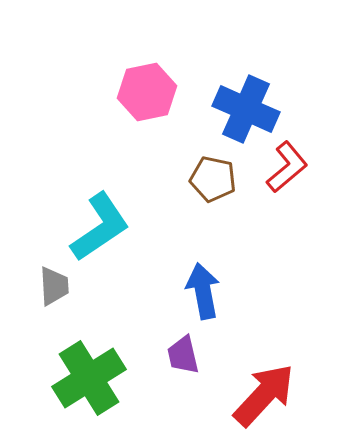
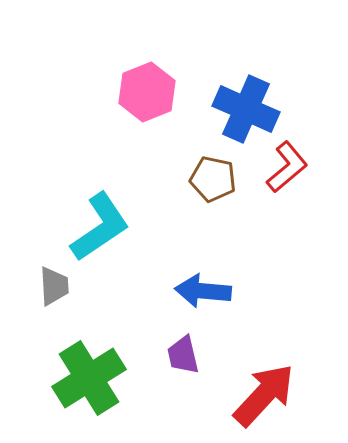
pink hexagon: rotated 10 degrees counterclockwise
blue arrow: rotated 74 degrees counterclockwise
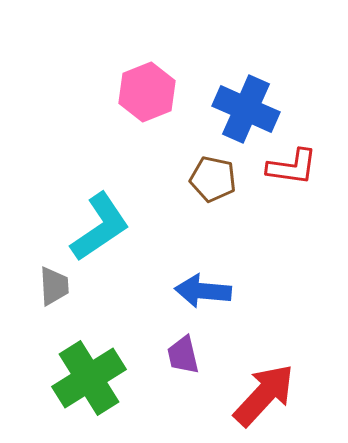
red L-shape: moved 5 px right; rotated 48 degrees clockwise
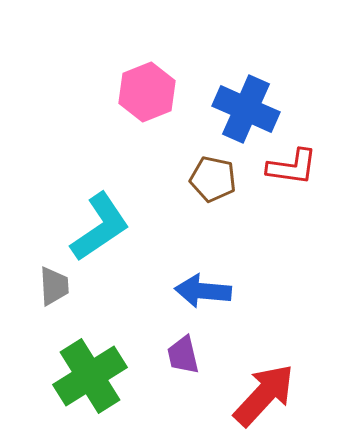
green cross: moved 1 px right, 2 px up
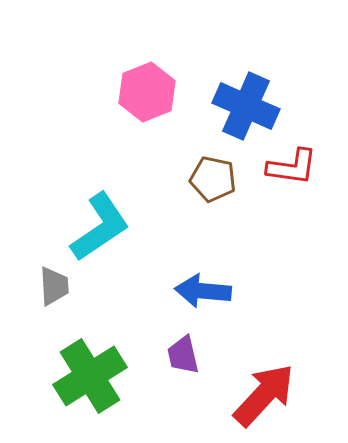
blue cross: moved 3 px up
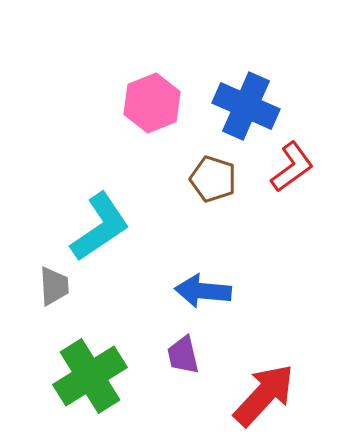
pink hexagon: moved 5 px right, 11 px down
red L-shape: rotated 44 degrees counterclockwise
brown pentagon: rotated 6 degrees clockwise
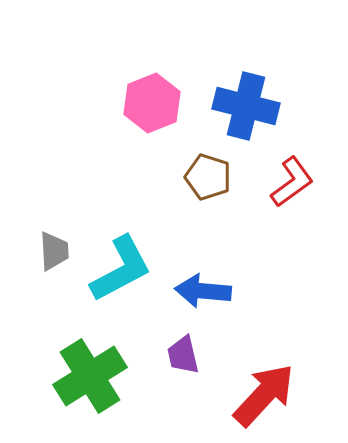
blue cross: rotated 10 degrees counterclockwise
red L-shape: moved 15 px down
brown pentagon: moved 5 px left, 2 px up
cyan L-shape: moved 21 px right, 42 px down; rotated 6 degrees clockwise
gray trapezoid: moved 35 px up
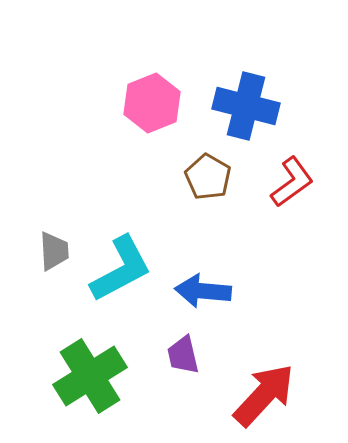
brown pentagon: rotated 12 degrees clockwise
